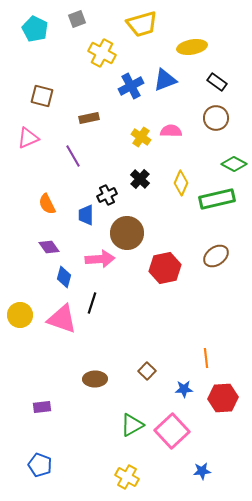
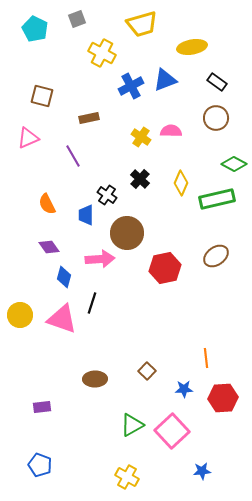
black cross at (107, 195): rotated 30 degrees counterclockwise
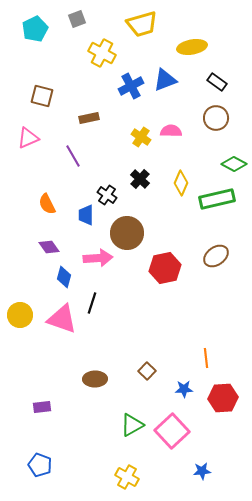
cyan pentagon at (35, 29): rotated 20 degrees clockwise
pink arrow at (100, 259): moved 2 px left, 1 px up
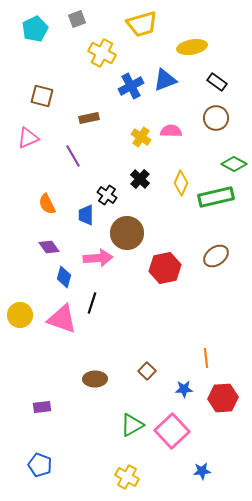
green rectangle at (217, 199): moved 1 px left, 2 px up
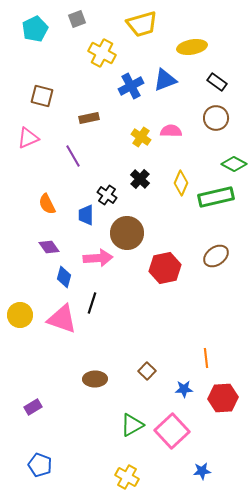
purple rectangle at (42, 407): moved 9 px left; rotated 24 degrees counterclockwise
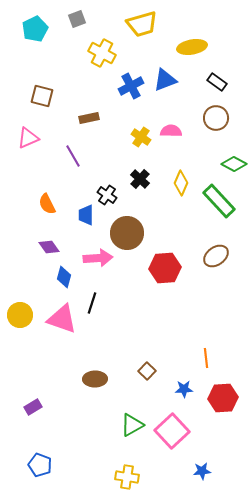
green rectangle at (216, 197): moved 3 px right, 4 px down; rotated 60 degrees clockwise
red hexagon at (165, 268): rotated 8 degrees clockwise
yellow cross at (127, 477): rotated 20 degrees counterclockwise
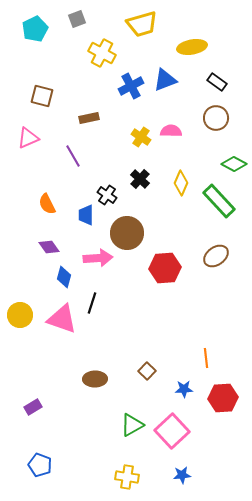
blue star at (202, 471): moved 20 px left, 4 px down
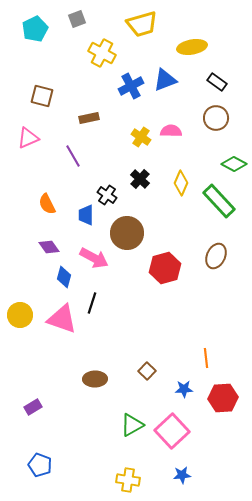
brown ellipse at (216, 256): rotated 30 degrees counterclockwise
pink arrow at (98, 258): moved 4 px left; rotated 32 degrees clockwise
red hexagon at (165, 268): rotated 12 degrees counterclockwise
yellow cross at (127, 477): moved 1 px right, 3 px down
